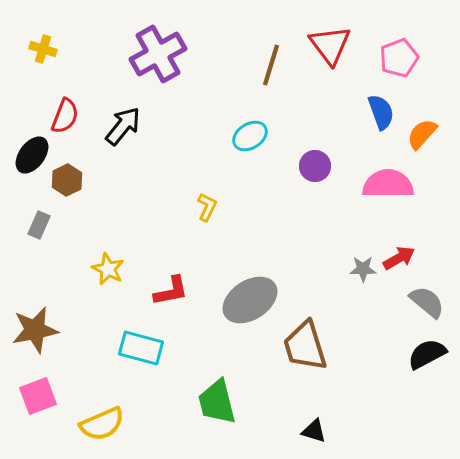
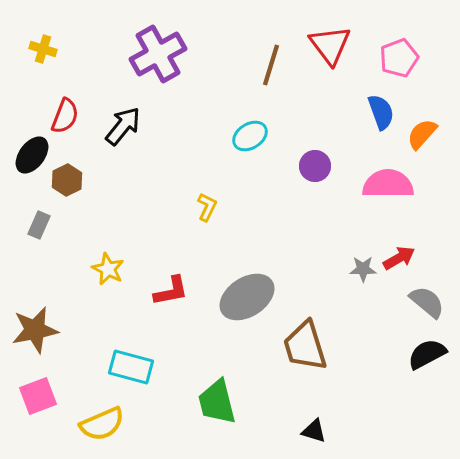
gray ellipse: moved 3 px left, 3 px up
cyan rectangle: moved 10 px left, 19 px down
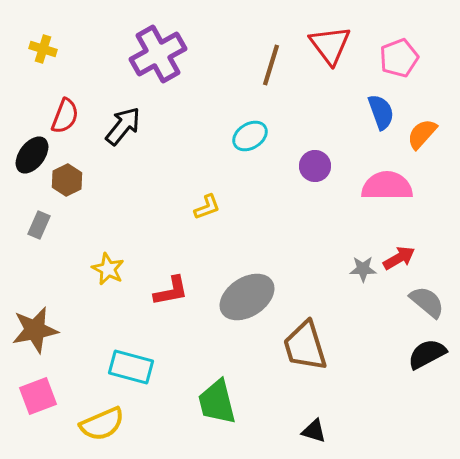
pink semicircle: moved 1 px left, 2 px down
yellow L-shape: rotated 44 degrees clockwise
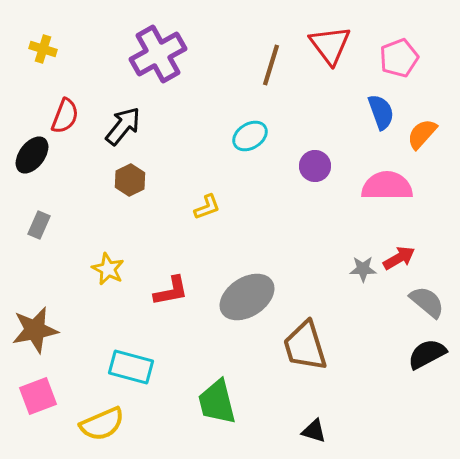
brown hexagon: moved 63 px right
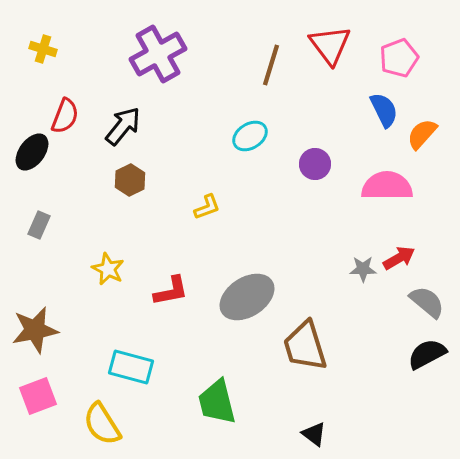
blue semicircle: moved 3 px right, 2 px up; rotated 6 degrees counterclockwise
black ellipse: moved 3 px up
purple circle: moved 2 px up
yellow semicircle: rotated 81 degrees clockwise
black triangle: moved 3 px down; rotated 20 degrees clockwise
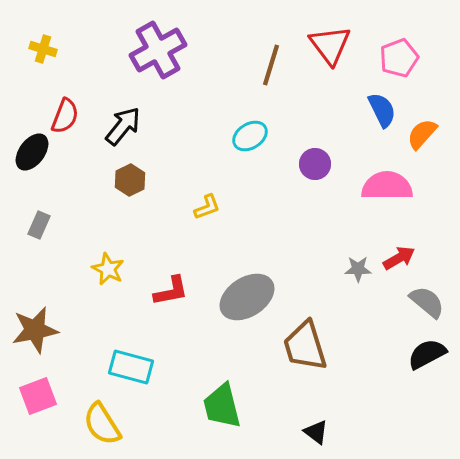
purple cross: moved 4 px up
blue semicircle: moved 2 px left
gray star: moved 5 px left
green trapezoid: moved 5 px right, 4 px down
black triangle: moved 2 px right, 2 px up
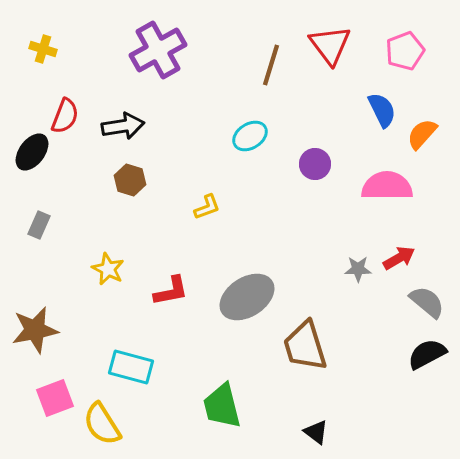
pink pentagon: moved 6 px right, 7 px up
black arrow: rotated 42 degrees clockwise
brown hexagon: rotated 16 degrees counterclockwise
pink square: moved 17 px right, 2 px down
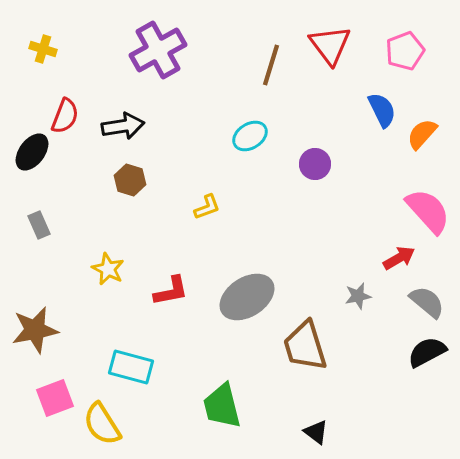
pink semicircle: moved 41 px right, 25 px down; rotated 48 degrees clockwise
gray rectangle: rotated 48 degrees counterclockwise
gray star: moved 27 px down; rotated 12 degrees counterclockwise
black semicircle: moved 2 px up
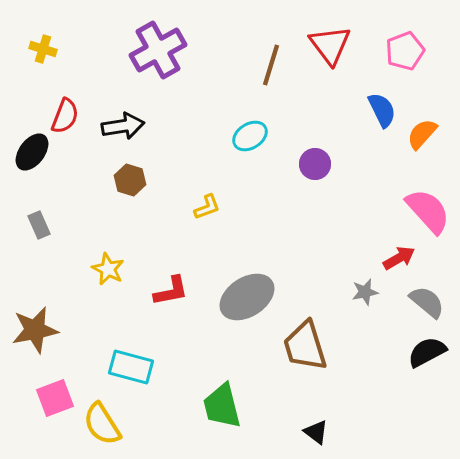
gray star: moved 7 px right, 4 px up
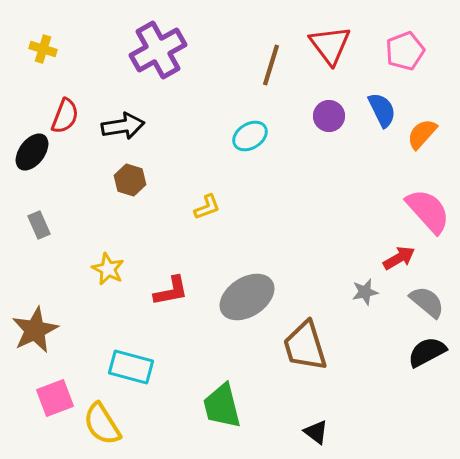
purple circle: moved 14 px right, 48 px up
brown star: rotated 15 degrees counterclockwise
